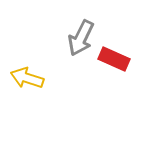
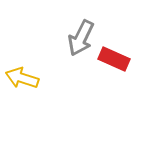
yellow arrow: moved 5 px left
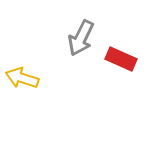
red rectangle: moved 7 px right
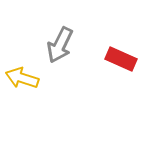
gray arrow: moved 21 px left, 7 px down
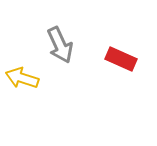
gray arrow: rotated 51 degrees counterclockwise
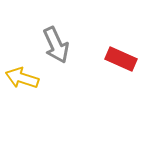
gray arrow: moved 4 px left
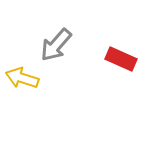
gray arrow: rotated 66 degrees clockwise
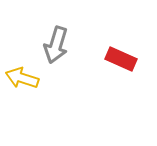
gray arrow: rotated 24 degrees counterclockwise
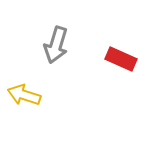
yellow arrow: moved 2 px right, 17 px down
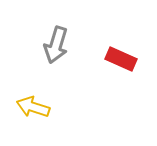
yellow arrow: moved 9 px right, 12 px down
